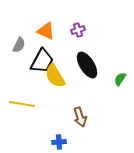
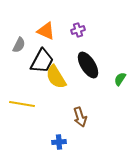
black ellipse: moved 1 px right
yellow semicircle: moved 1 px right, 1 px down
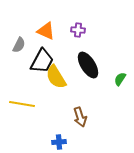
purple cross: rotated 24 degrees clockwise
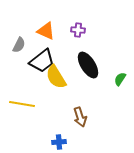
black trapezoid: rotated 24 degrees clockwise
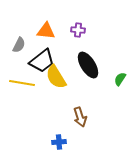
orange triangle: rotated 18 degrees counterclockwise
yellow line: moved 21 px up
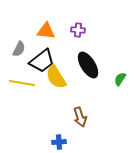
gray semicircle: moved 4 px down
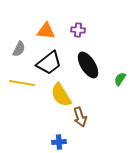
black trapezoid: moved 7 px right, 2 px down
yellow semicircle: moved 5 px right, 18 px down
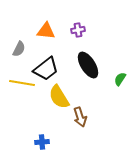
purple cross: rotated 16 degrees counterclockwise
black trapezoid: moved 3 px left, 6 px down
yellow semicircle: moved 2 px left, 2 px down
blue cross: moved 17 px left
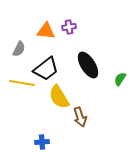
purple cross: moved 9 px left, 3 px up
